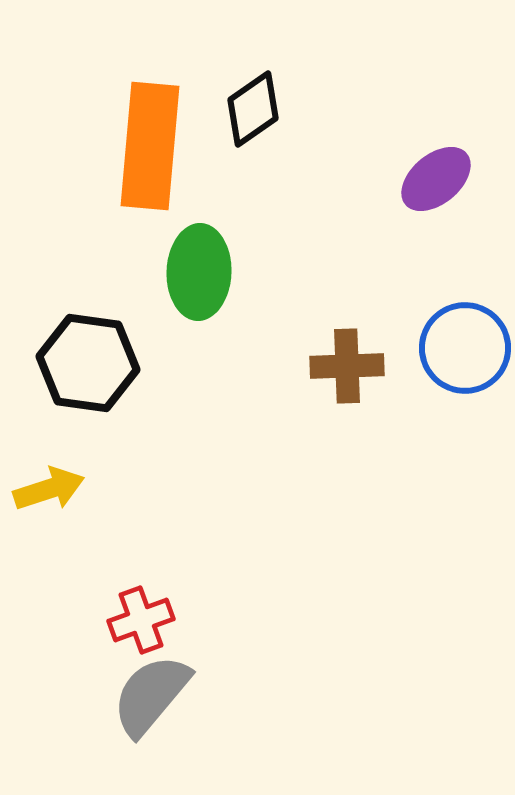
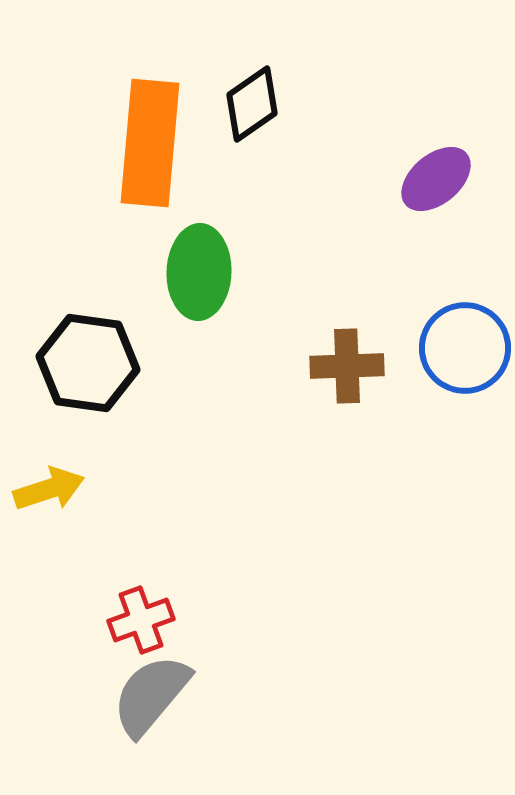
black diamond: moved 1 px left, 5 px up
orange rectangle: moved 3 px up
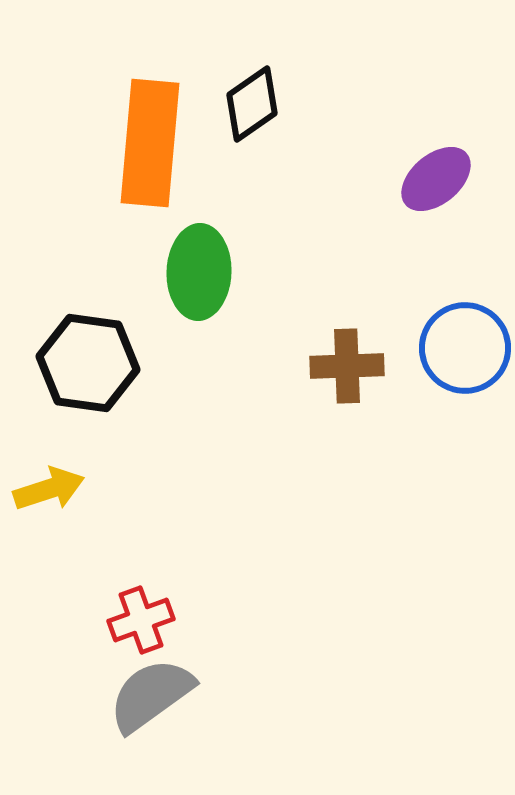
gray semicircle: rotated 14 degrees clockwise
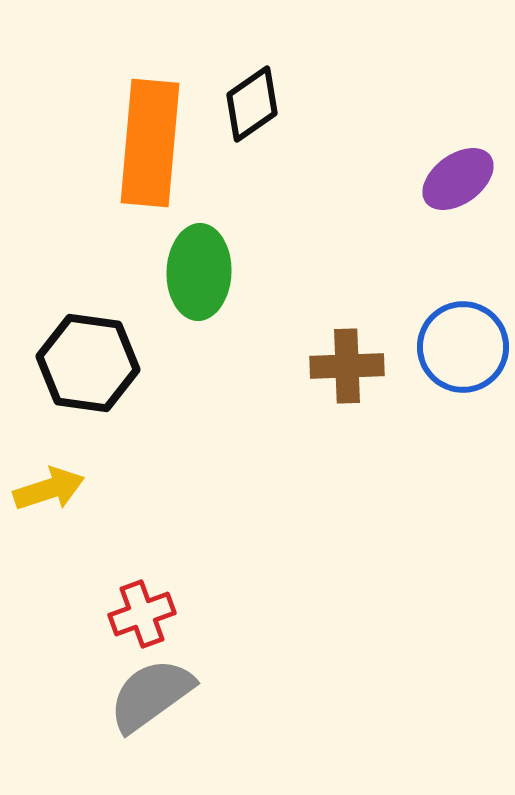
purple ellipse: moved 22 px right; rotated 4 degrees clockwise
blue circle: moved 2 px left, 1 px up
red cross: moved 1 px right, 6 px up
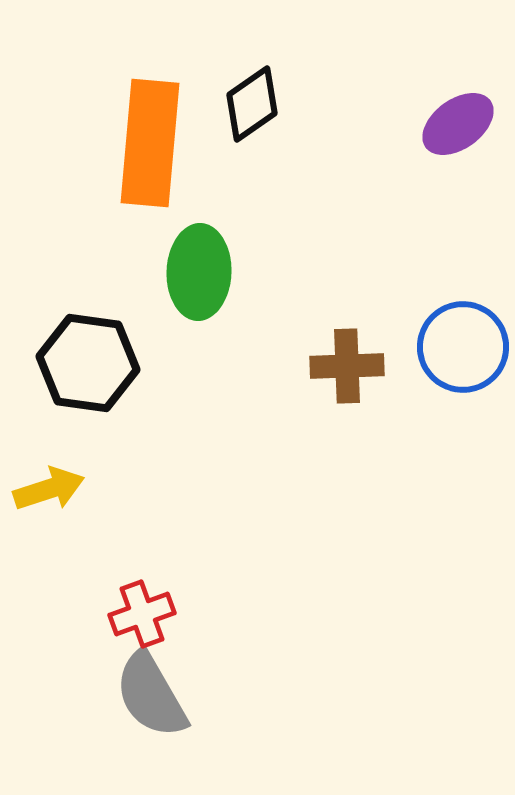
purple ellipse: moved 55 px up
gray semicircle: rotated 84 degrees counterclockwise
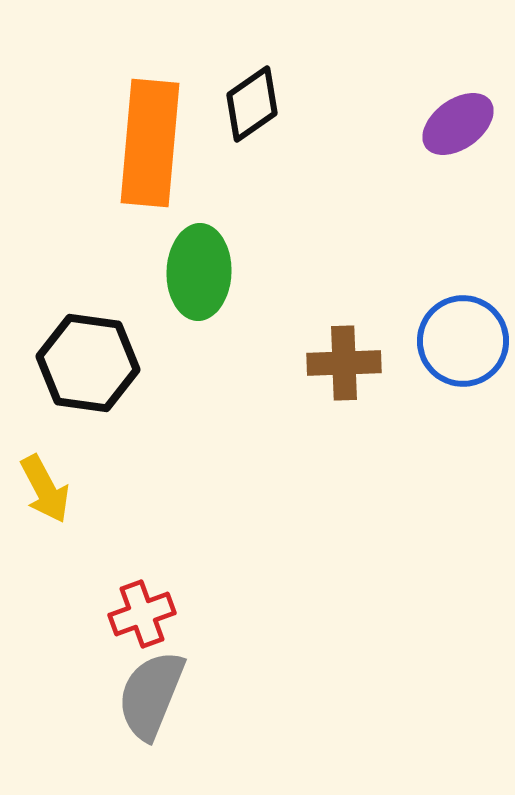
blue circle: moved 6 px up
brown cross: moved 3 px left, 3 px up
yellow arrow: moved 4 px left; rotated 80 degrees clockwise
gray semicircle: rotated 52 degrees clockwise
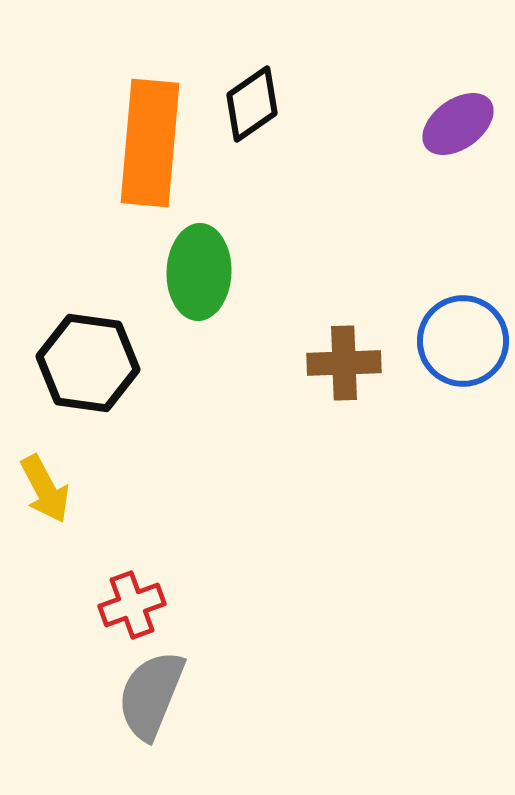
red cross: moved 10 px left, 9 px up
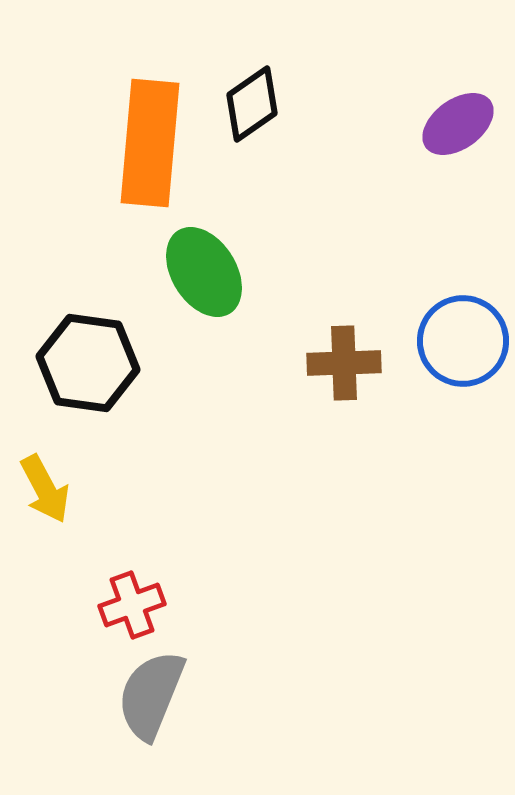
green ellipse: moved 5 px right; rotated 34 degrees counterclockwise
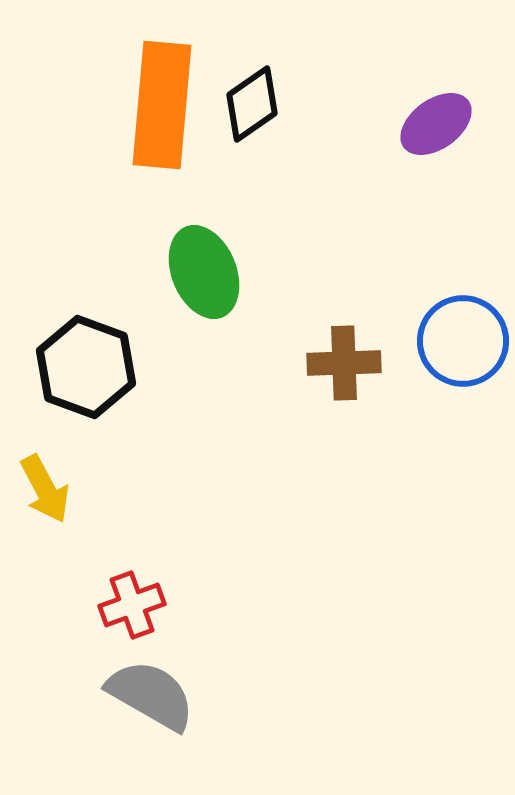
purple ellipse: moved 22 px left
orange rectangle: moved 12 px right, 38 px up
green ellipse: rotated 10 degrees clockwise
black hexagon: moved 2 px left, 4 px down; rotated 12 degrees clockwise
gray semicircle: rotated 98 degrees clockwise
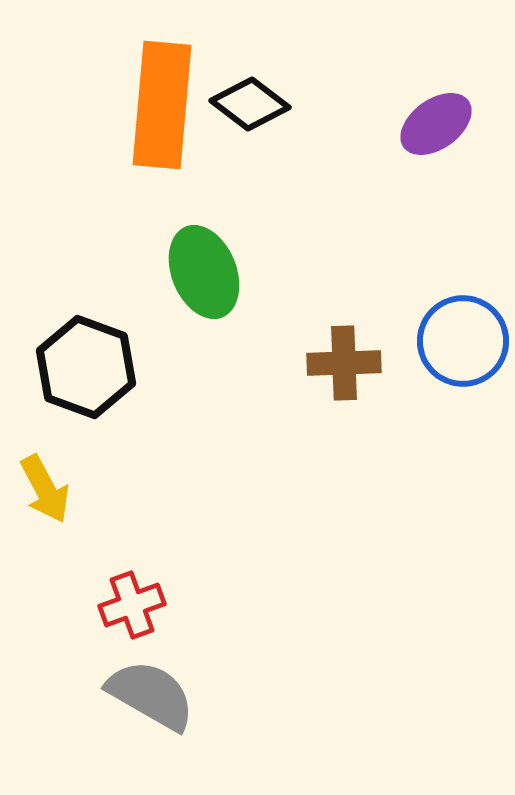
black diamond: moved 2 px left; rotated 72 degrees clockwise
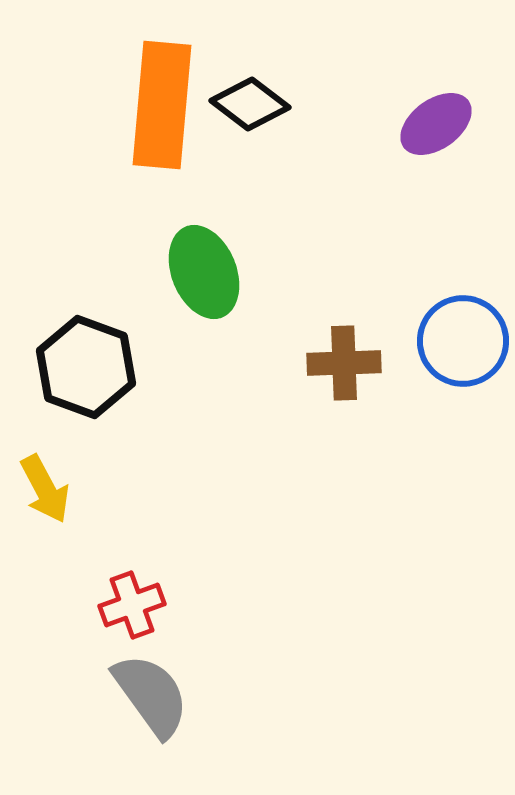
gray semicircle: rotated 24 degrees clockwise
